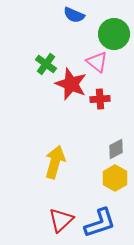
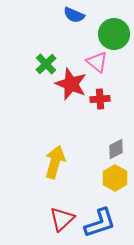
green cross: rotated 10 degrees clockwise
red triangle: moved 1 px right, 1 px up
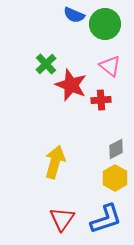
green circle: moved 9 px left, 10 px up
pink triangle: moved 13 px right, 4 px down
red star: moved 1 px down
red cross: moved 1 px right, 1 px down
red triangle: rotated 12 degrees counterclockwise
blue L-shape: moved 6 px right, 4 px up
